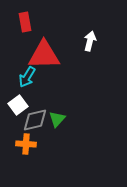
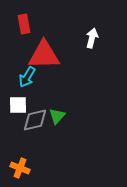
red rectangle: moved 1 px left, 2 px down
white arrow: moved 2 px right, 3 px up
white square: rotated 36 degrees clockwise
green triangle: moved 3 px up
orange cross: moved 6 px left, 24 px down; rotated 18 degrees clockwise
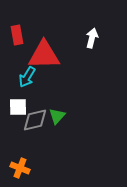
red rectangle: moved 7 px left, 11 px down
white square: moved 2 px down
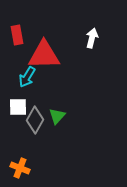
gray diamond: rotated 48 degrees counterclockwise
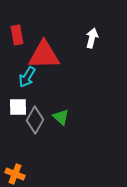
green triangle: moved 4 px right, 1 px down; rotated 30 degrees counterclockwise
orange cross: moved 5 px left, 6 px down
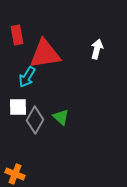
white arrow: moved 5 px right, 11 px down
red triangle: moved 1 px right, 1 px up; rotated 8 degrees counterclockwise
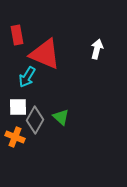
red triangle: rotated 32 degrees clockwise
orange cross: moved 37 px up
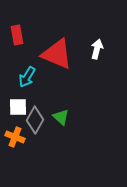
red triangle: moved 12 px right
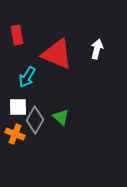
orange cross: moved 3 px up
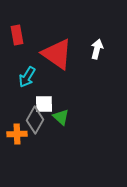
red triangle: rotated 12 degrees clockwise
white square: moved 26 px right, 3 px up
orange cross: moved 2 px right; rotated 24 degrees counterclockwise
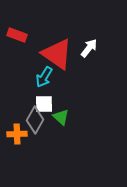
red rectangle: rotated 60 degrees counterclockwise
white arrow: moved 8 px left, 1 px up; rotated 24 degrees clockwise
cyan arrow: moved 17 px right
